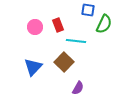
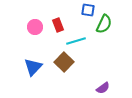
cyan line: rotated 24 degrees counterclockwise
purple semicircle: moved 25 px right; rotated 24 degrees clockwise
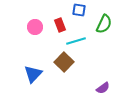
blue square: moved 9 px left
red rectangle: moved 2 px right
blue triangle: moved 7 px down
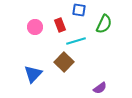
purple semicircle: moved 3 px left
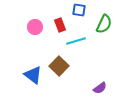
brown square: moved 5 px left, 4 px down
blue triangle: moved 1 px down; rotated 36 degrees counterclockwise
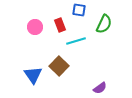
blue triangle: rotated 18 degrees clockwise
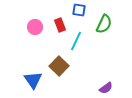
cyan line: rotated 48 degrees counterclockwise
blue triangle: moved 5 px down
purple semicircle: moved 6 px right
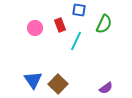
pink circle: moved 1 px down
brown square: moved 1 px left, 18 px down
